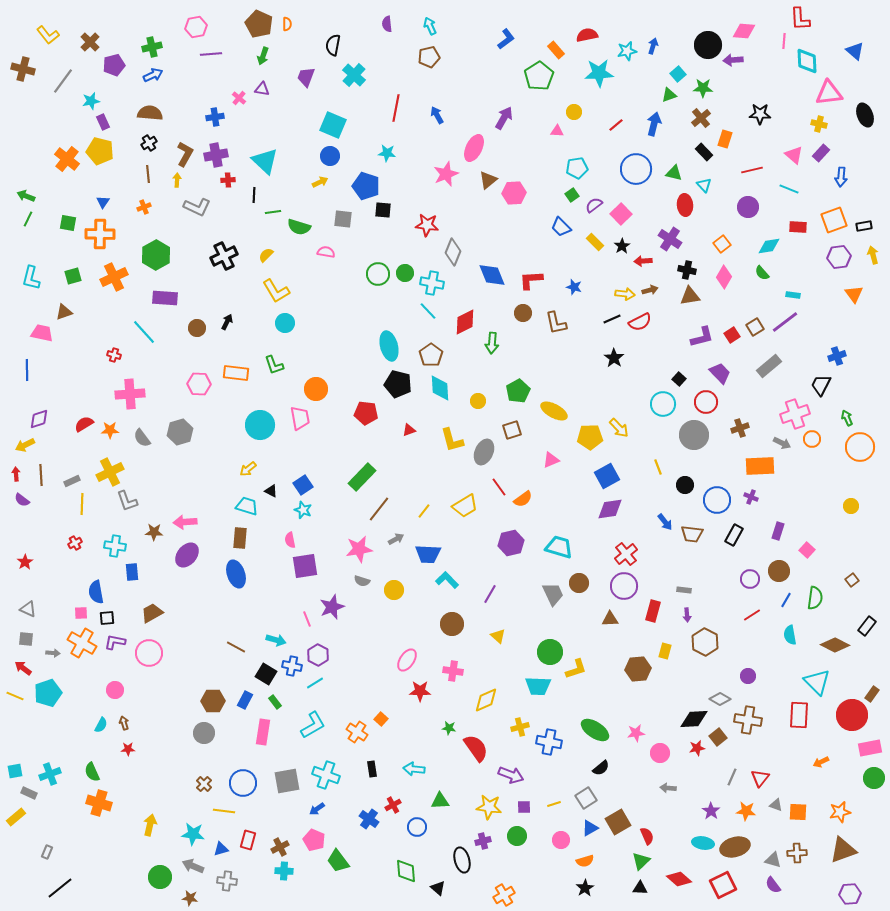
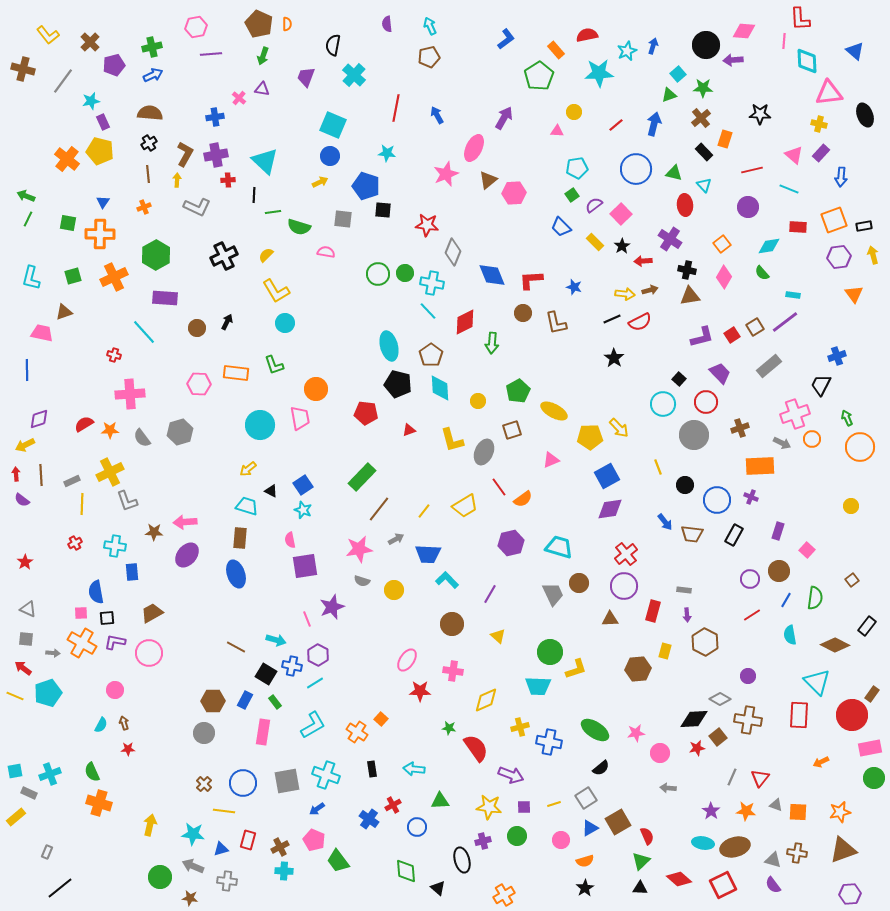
black circle at (708, 45): moved 2 px left
cyan star at (627, 51): rotated 12 degrees counterclockwise
brown cross at (797, 853): rotated 12 degrees clockwise
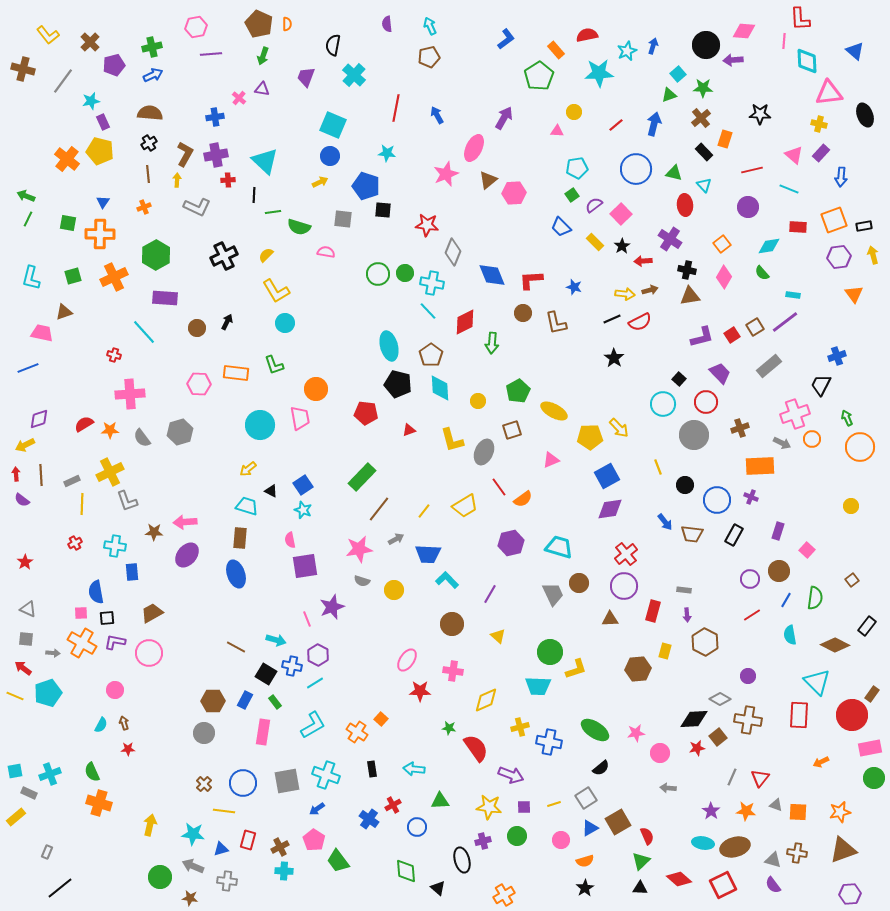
blue line at (27, 370): moved 1 px right, 2 px up; rotated 70 degrees clockwise
pink pentagon at (314, 840): rotated 10 degrees clockwise
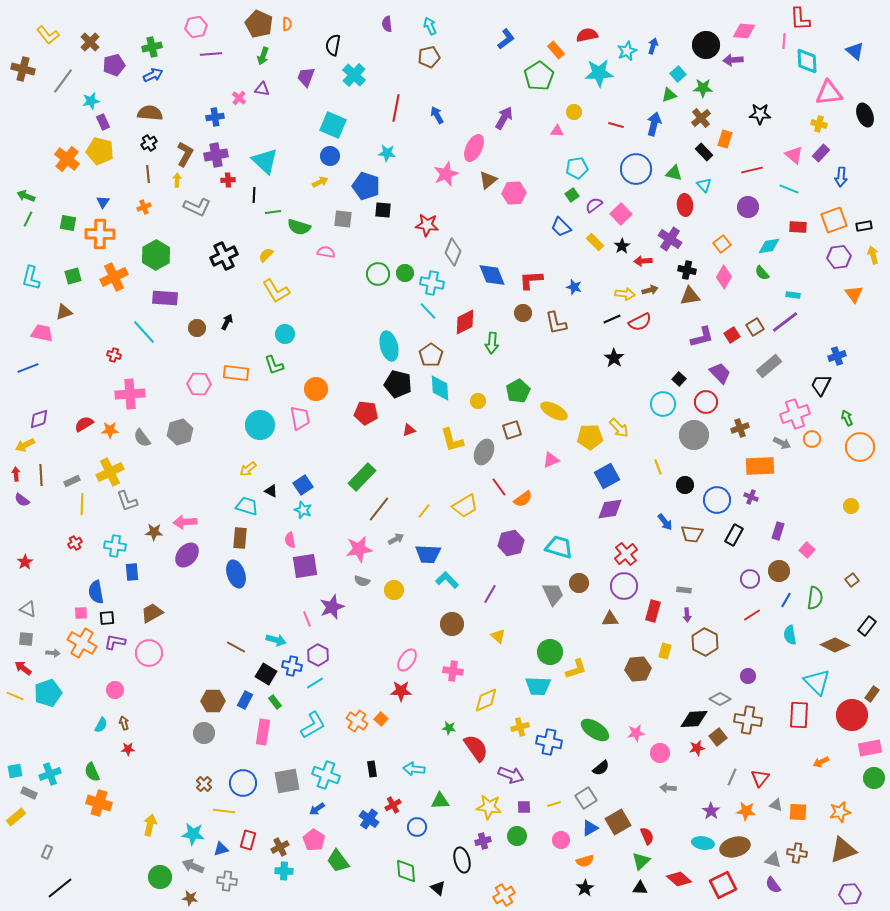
red line at (616, 125): rotated 56 degrees clockwise
cyan circle at (285, 323): moved 11 px down
red star at (420, 691): moved 19 px left
orange cross at (357, 732): moved 11 px up
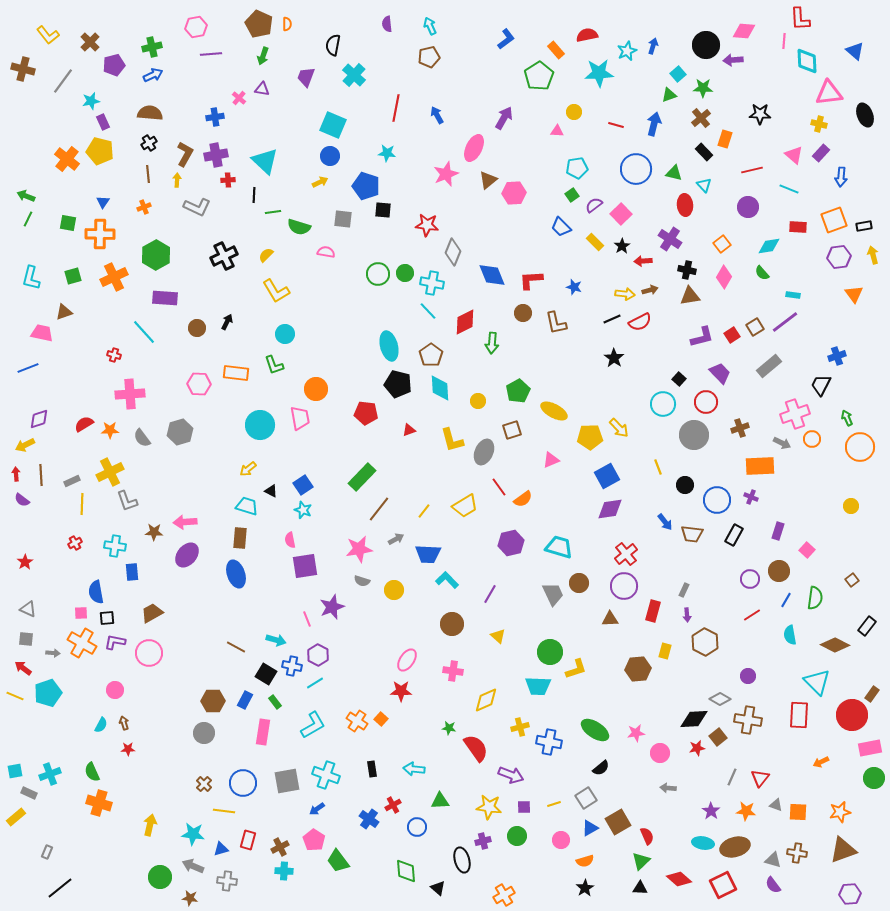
gray rectangle at (684, 590): rotated 72 degrees counterclockwise
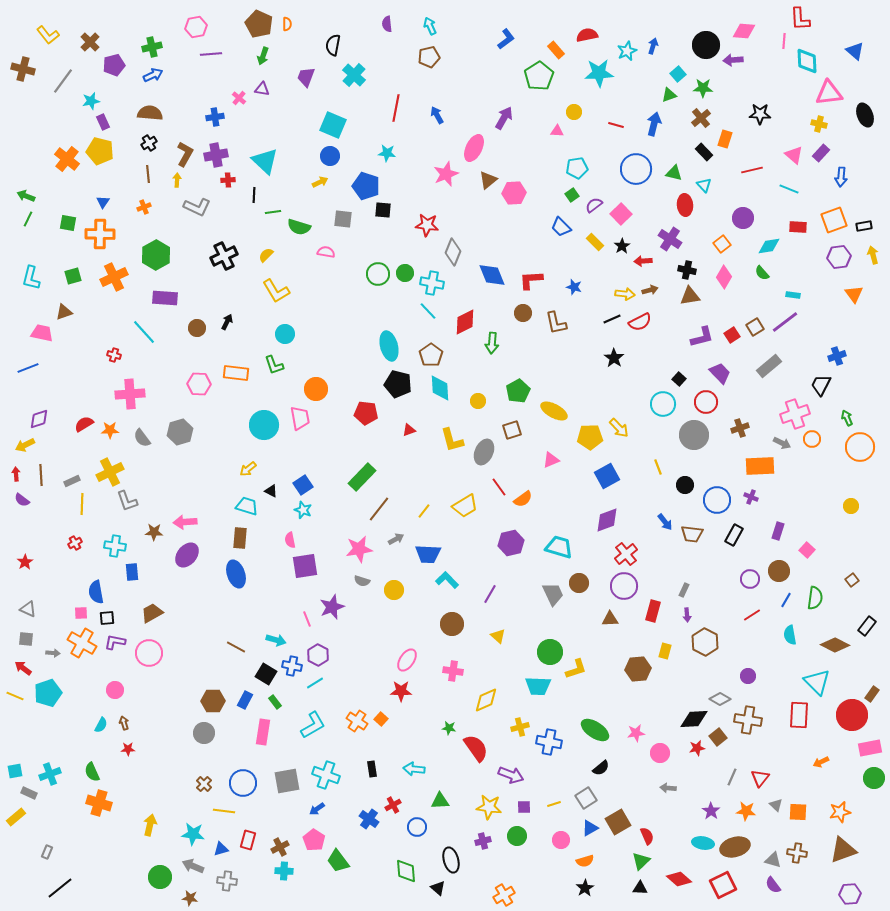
purple circle at (748, 207): moved 5 px left, 11 px down
cyan circle at (260, 425): moved 4 px right
purple diamond at (610, 509): moved 3 px left, 11 px down; rotated 12 degrees counterclockwise
gray triangle at (776, 805): rotated 24 degrees clockwise
black ellipse at (462, 860): moved 11 px left
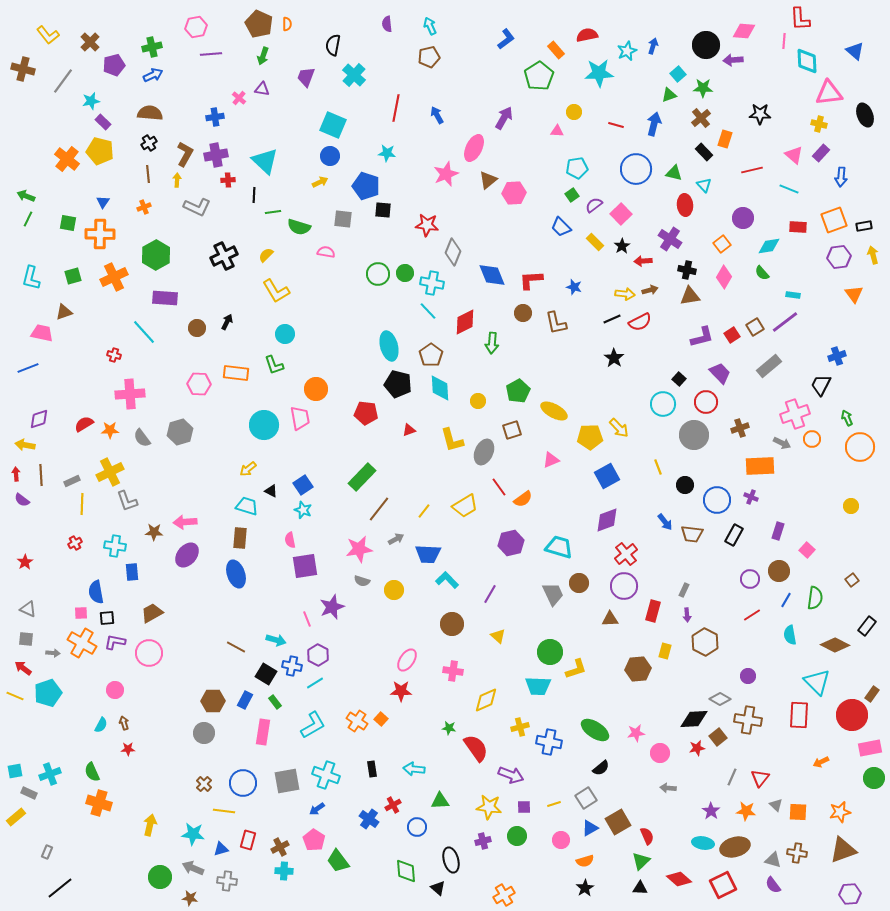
purple rectangle at (103, 122): rotated 21 degrees counterclockwise
yellow arrow at (25, 445): rotated 36 degrees clockwise
gray arrow at (193, 866): moved 2 px down
